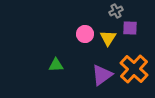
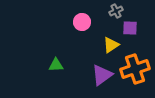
pink circle: moved 3 px left, 12 px up
yellow triangle: moved 3 px right, 7 px down; rotated 24 degrees clockwise
orange cross: moved 1 px right; rotated 28 degrees clockwise
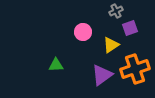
pink circle: moved 1 px right, 10 px down
purple square: rotated 21 degrees counterclockwise
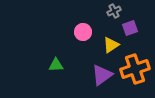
gray cross: moved 2 px left
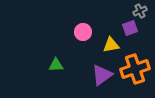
gray cross: moved 26 px right
yellow triangle: rotated 24 degrees clockwise
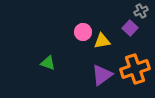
gray cross: moved 1 px right
purple square: rotated 28 degrees counterclockwise
yellow triangle: moved 9 px left, 4 px up
green triangle: moved 8 px left, 2 px up; rotated 21 degrees clockwise
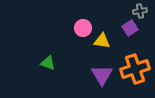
gray cross: moved 1 px left; rotated 16 degrees clockwise
purple square: rotated 14 degrees clockwise
pink circle: moved 4 px up
yellow triangle: rotated 18 degrees clockwise
purple triangle: rotated 25 degrees counterclockwise
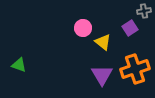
gray cross: moved 4 px right
yellow triangle: moved 1 px right, 1 px down; rotated 30 degrees clockwise
green triangle: moved 29 px left, 2 px down
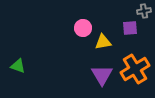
purple square: rotated 28 degrees clockwise
yellow triangle: rotated 48 degrees counterclockwise
green triangle: moved 1 px left, 1 px down
orange cross: rotated 12 degrees counterclockwise
